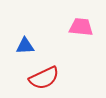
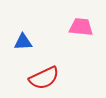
blue triangle: moved 2 px left, 4 px up
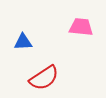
red semicircle: rotated 8 degrees counterclockwise
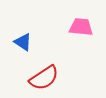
blue triangle: rotated 36 degrees clockwise
